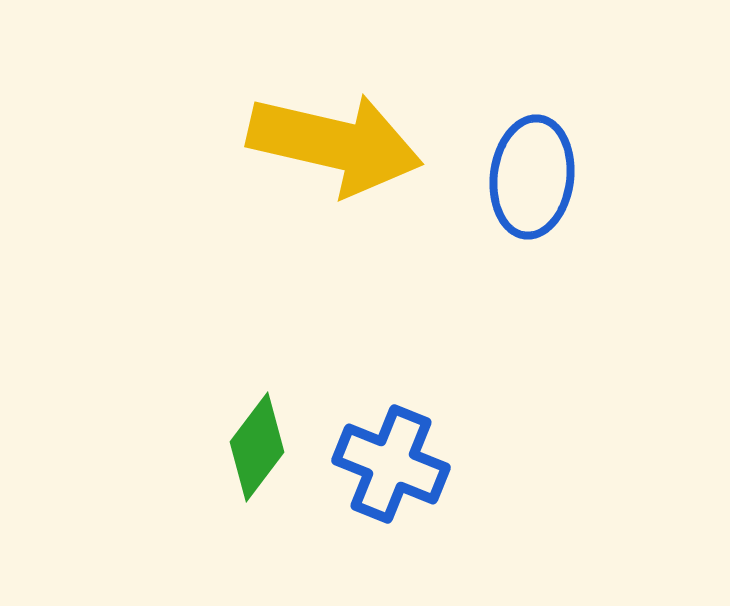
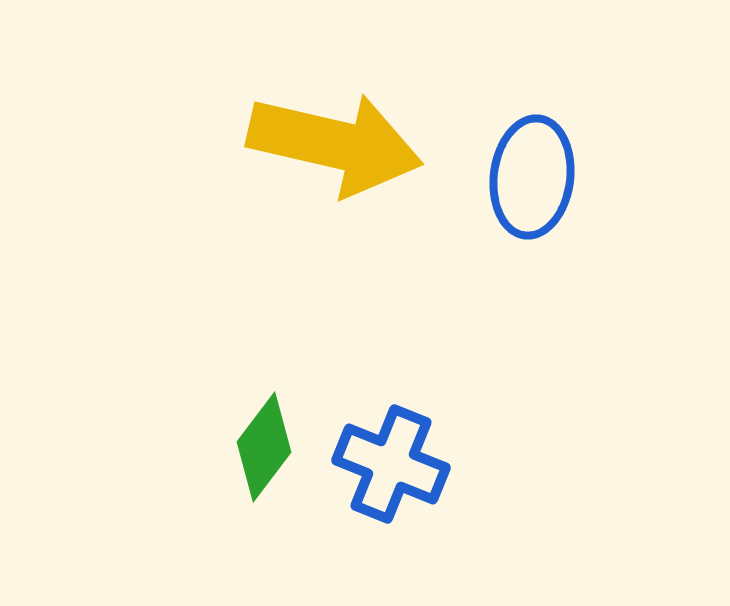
green diamond: moved 7 px right
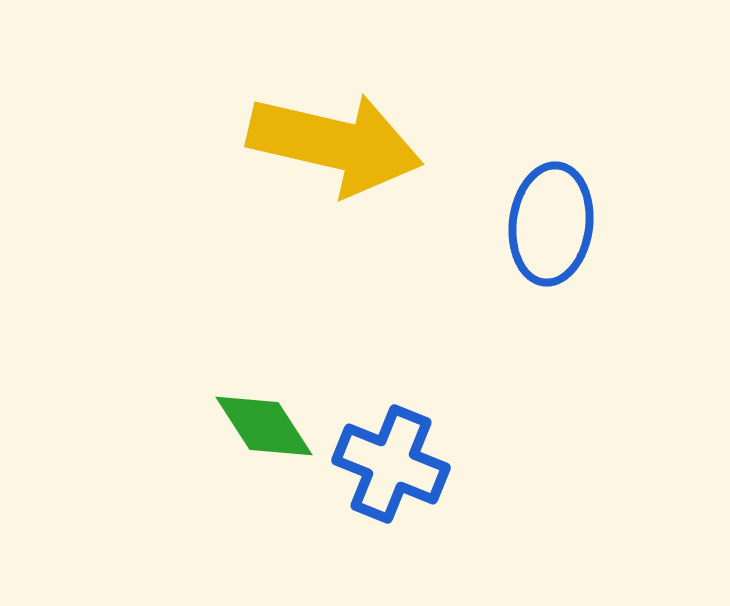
blue ellipse: moved 19 px right, 47 px down
green diamond: moved 21 px up; rotated 70 degrees counterclockwise
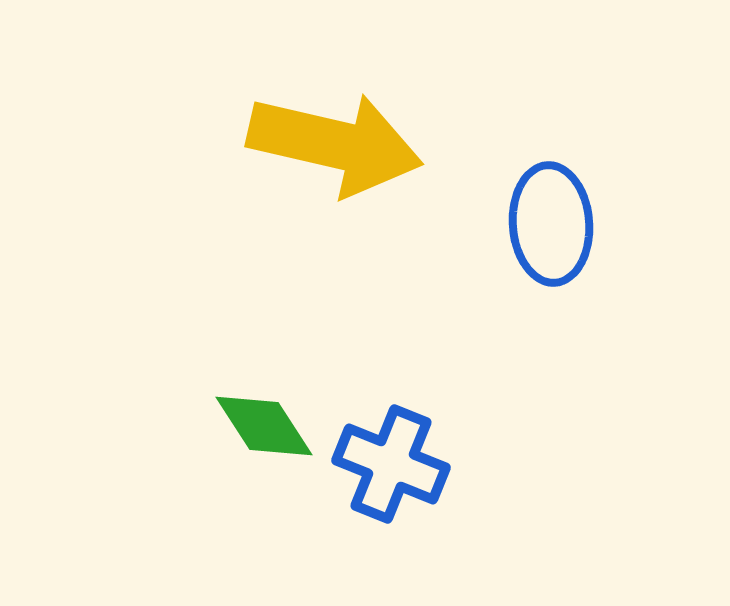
blue ellipse: rotated 11 degrees counterclockwise
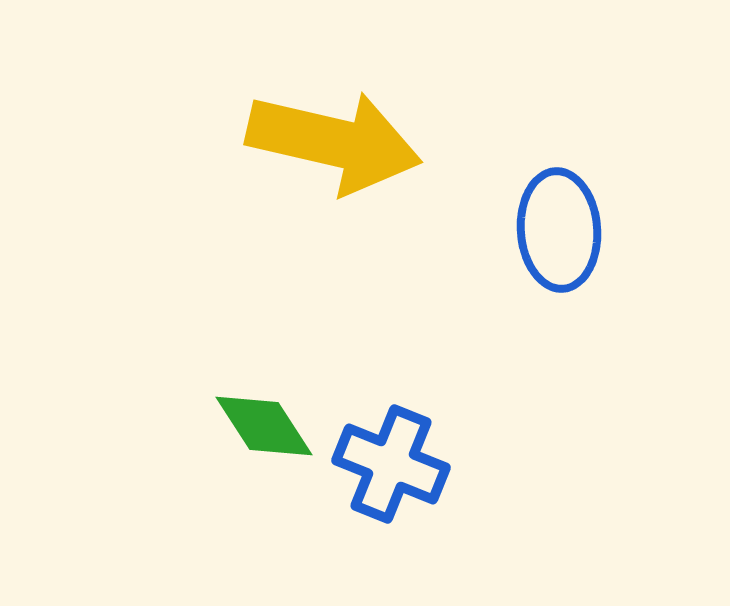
yellow arrow: moved 1 px left, 2 px up
blue ellipse: moved 8 px right, 6 px down
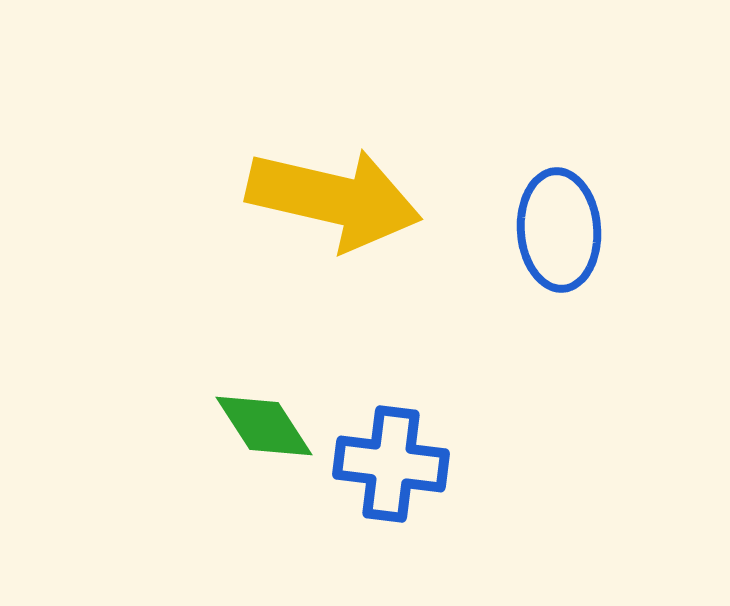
yellow arrow: moved 57 px down
blue cross: rotated 15 degrees counterclockwise
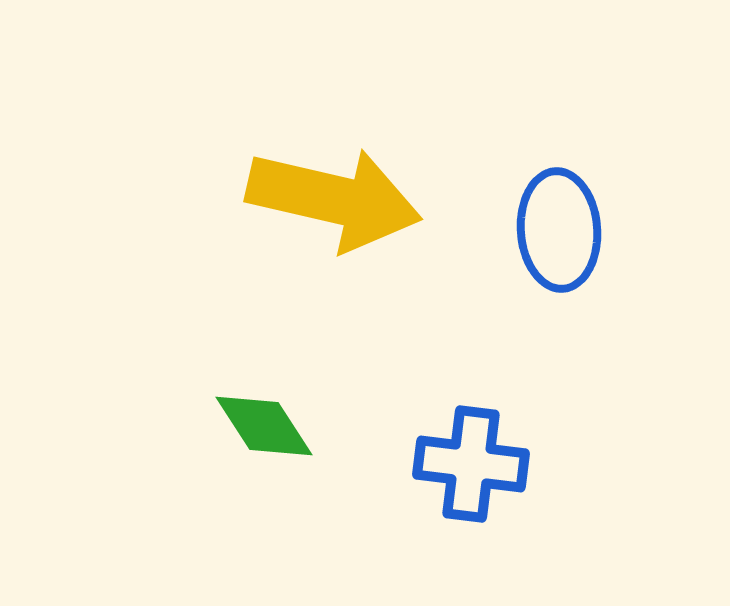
blue cross: moved 80 px right
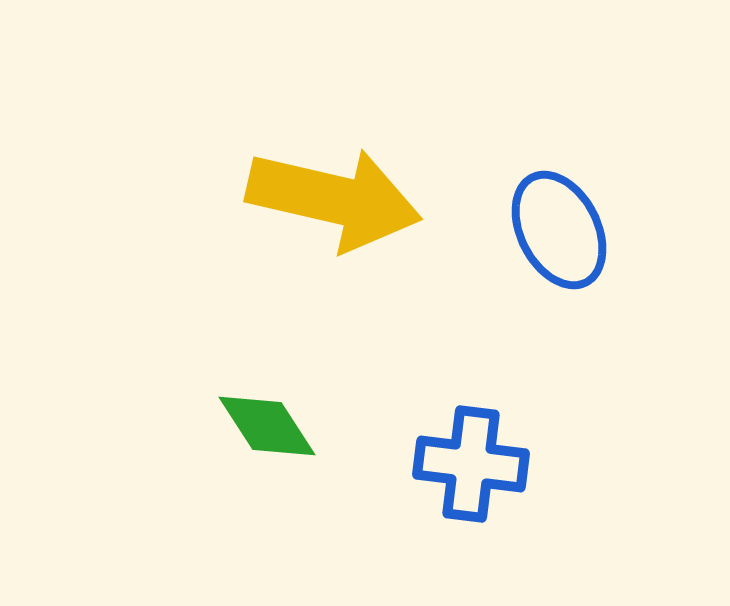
blue ellipse: rotated 23 degrees counterclockwise
green diamond: moved 3 px right
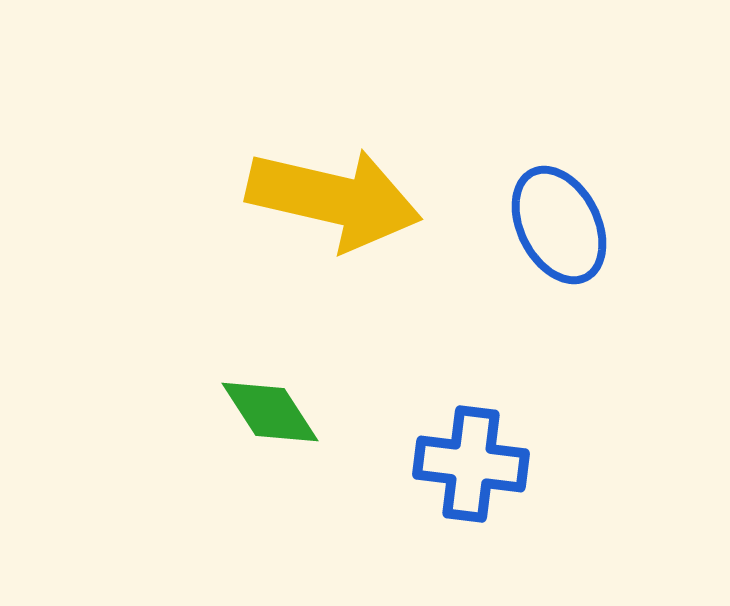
blue ellipse: moved 5 px up
green diamond: moved 3 px right, 14 px up
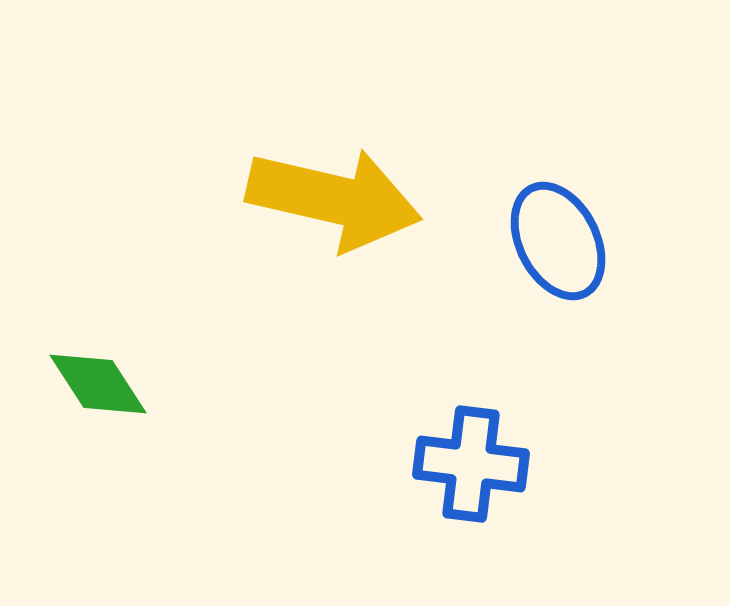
blue ellipse: moved 1 px left, 16 px down
green diamond: moved 172 px left, 28 px up
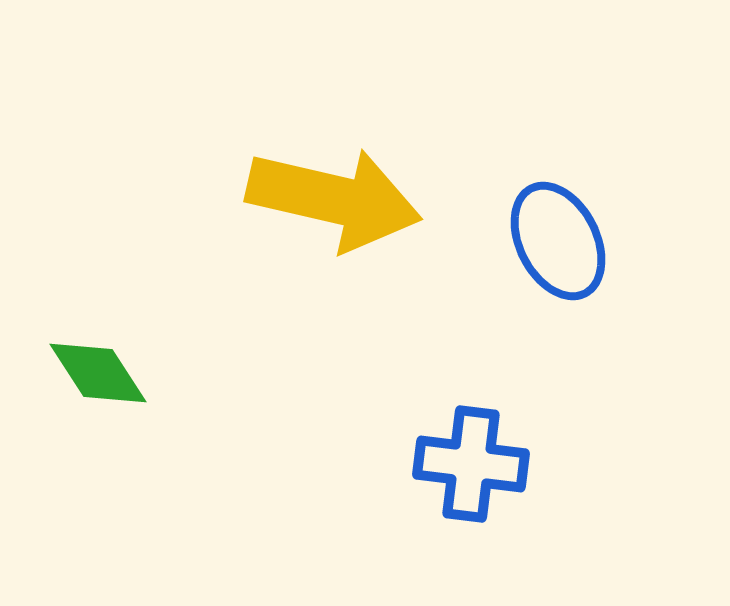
green diamond: moved 11 px up
